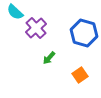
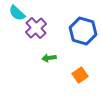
cyan semicircle: moved 2 px right, 1 px down
blue hexagon: moved 1 px left, 2 px up
green arrow: rotated 40 degrees clockwise
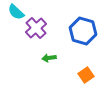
cyan semicircle: moved 1 px left, 1 px up
orange square: moved 6 px right
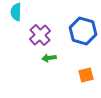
cyan semicircle: rotated 48 degrees clockwise
purple cross: moved 4 px right, 7 px down
orange square: rotated 21 degrees clockwise
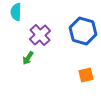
green arrow: moved 21 px left; rotated 48 degrees counterclockwise
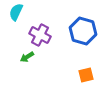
cyan semicircle: rotated 24 degrees clockwise
purple cross: rotated 20 degrees counterclockwise
green arrow: moved 1 px left, 1 px up; rotated 24 degrees clockwise
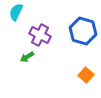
orange square: rotated 35 degrees counterclockwise
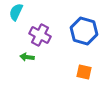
blue hexagon: moved 1 px right
green arrow: rotated 40 degrees clockwise
orange square: moved 2 px left, 3 px up; rotated 28 degrees counterclockwise
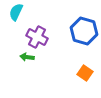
purple cross: moved 3 px left, 2 px down
orange square: moved 1 px right, 1 px down; rotated 21 degrees clockwise
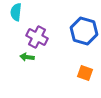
cyan semicircle: rotated 18 degrees counterclockwise
orange square: rotated 14 degrees counterclockwise
